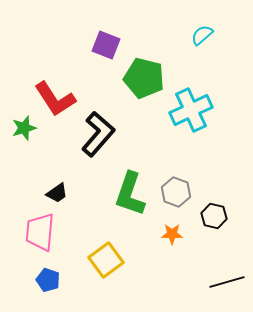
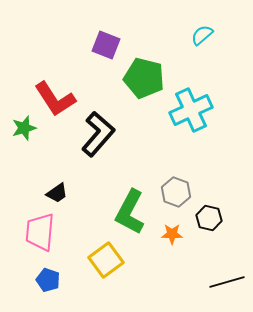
green L-shape: moved 18 px down; rotated 9 degrees clockwise
black hexagon: moved 5 px left, 2 px down
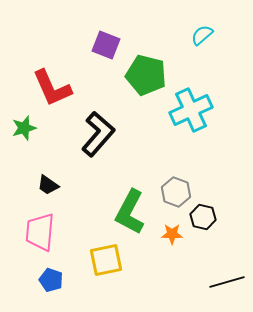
green pentagon: moved 2 px right, 3 px up
red L-shape: moved 3 px left, 11 px up; rotated 9 degrees clockwise
black trapezoid: moved 9 px left, 8 px up; rotated 70 degrees clockwise
black hexagon: moved 6 px left, 1 px up
yellow square: rotated 24 degrees clockwise
blue pentagon: moved 3 px right
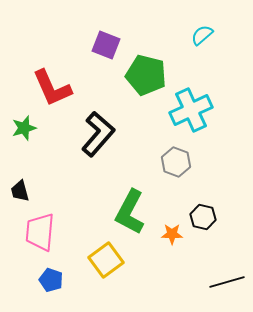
black trapezoid: moved 28 px left, 6 px down; rotated 40 degrees clockwise
gray hexagon: moved 30 px up
yellow square: rotated 24 degrees counterclockwise
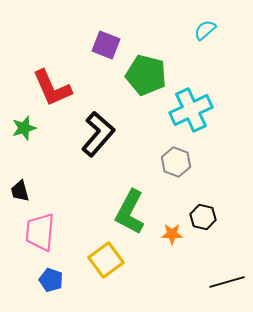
cyan semicircle: moved 3 px right, 5 px up
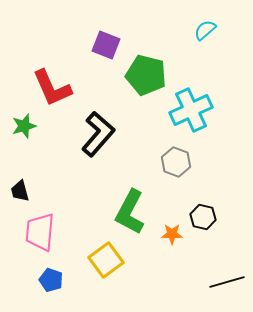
green star: moved 2 px up
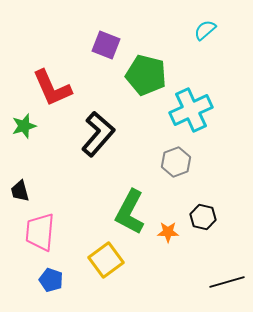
gray hexagon: rotated 20 degrees clockwise
orange star: moved 4 px left, 2 px up
